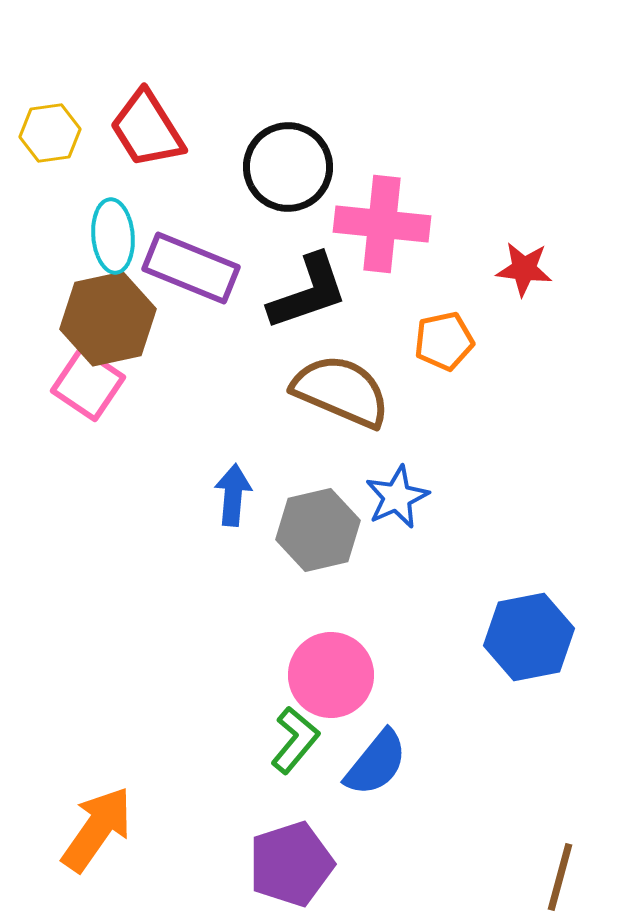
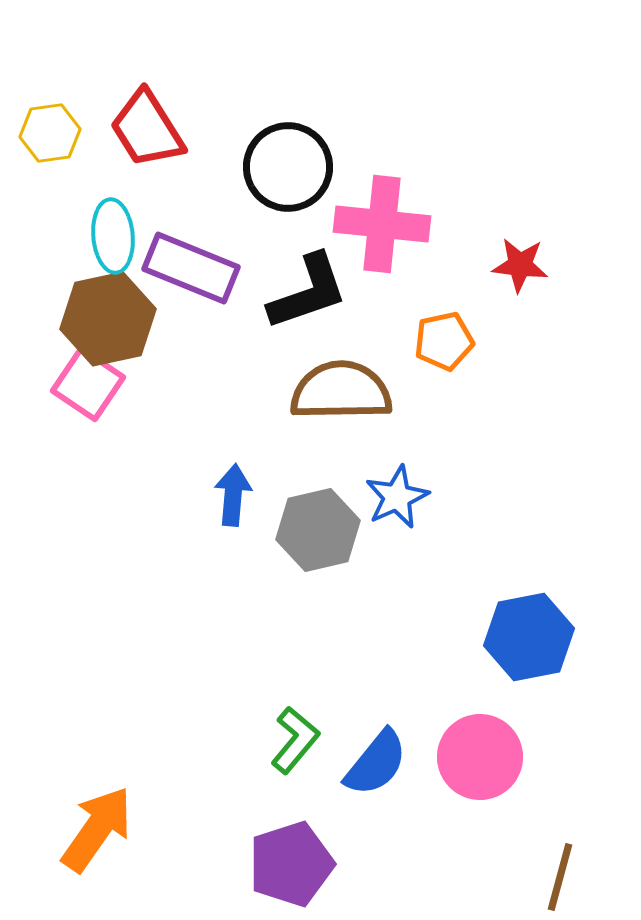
red star: moved 4 px left, 4 px up
brown semicircle: rotated 24 degrees counterclockwise
pink circle: moved 149 px right, 82 px down
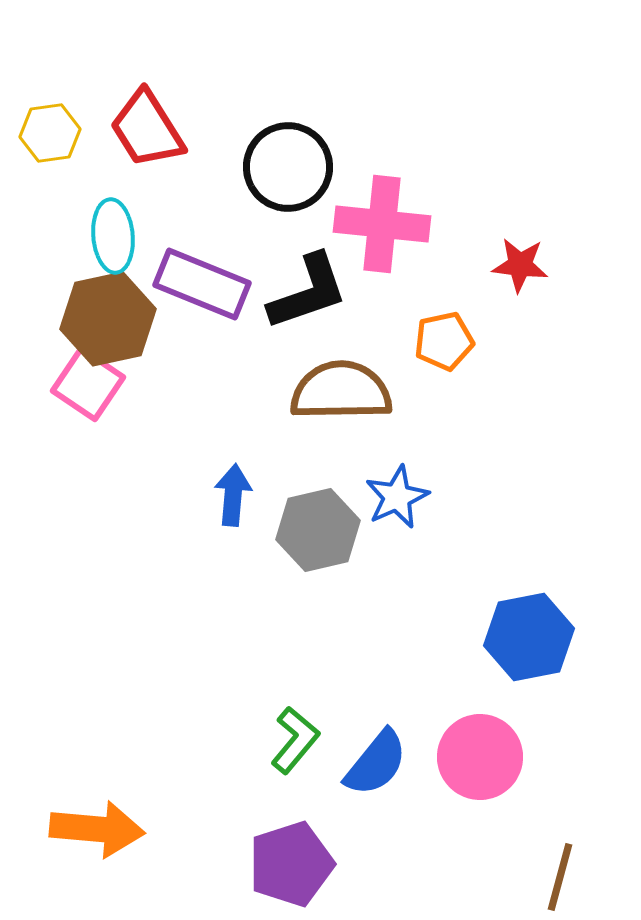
purple rectangle: moved 11 px right, 16 px down
orange arrow: rotated 60 degrees clockwise
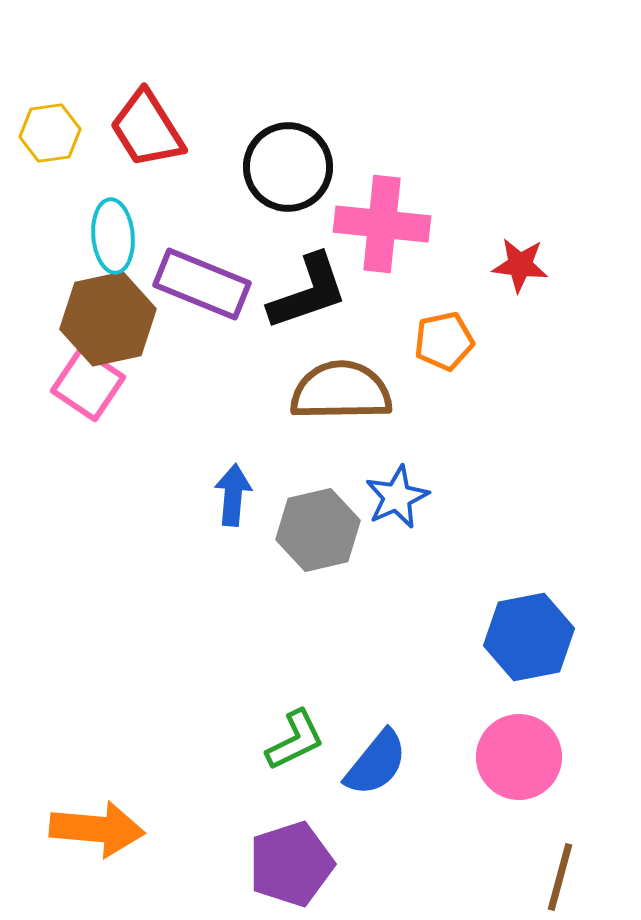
green L-shape: rotated 24 degrees clockwise
pink circle: moved 39 px right
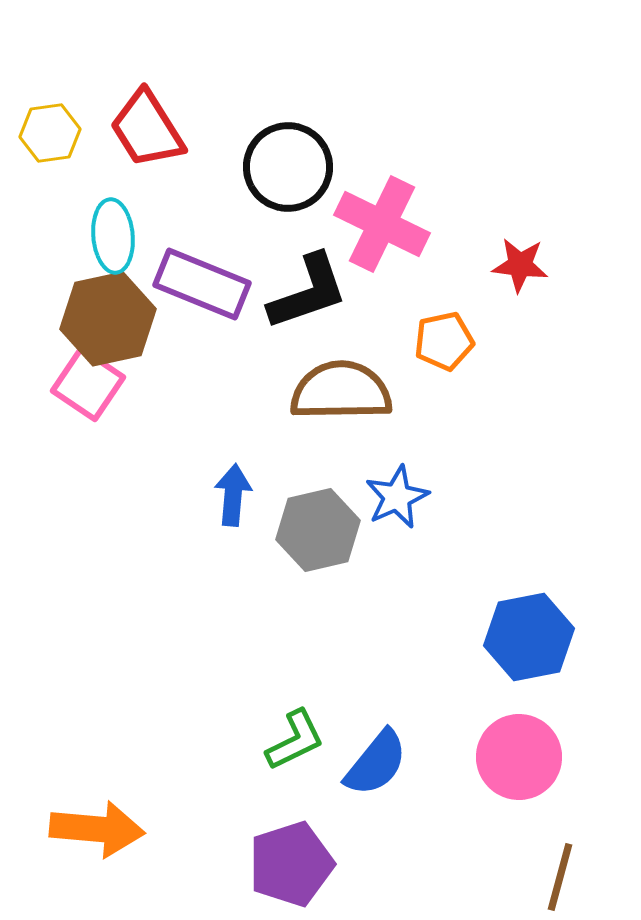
pink cross: rotated 20 degrees clockwise
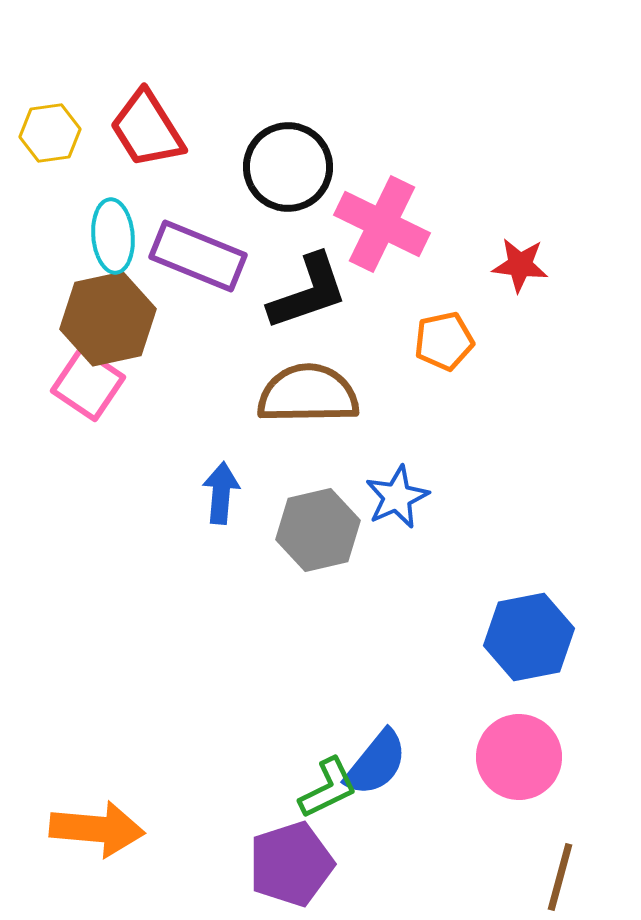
purple rectangle: moved 4 px left, 28 px up
brown semicircle: moved 33 px left, 3 px down
blue arrow: moved 12 px left, 2 px up
green L-shape: moved 33 px right, 48 px down
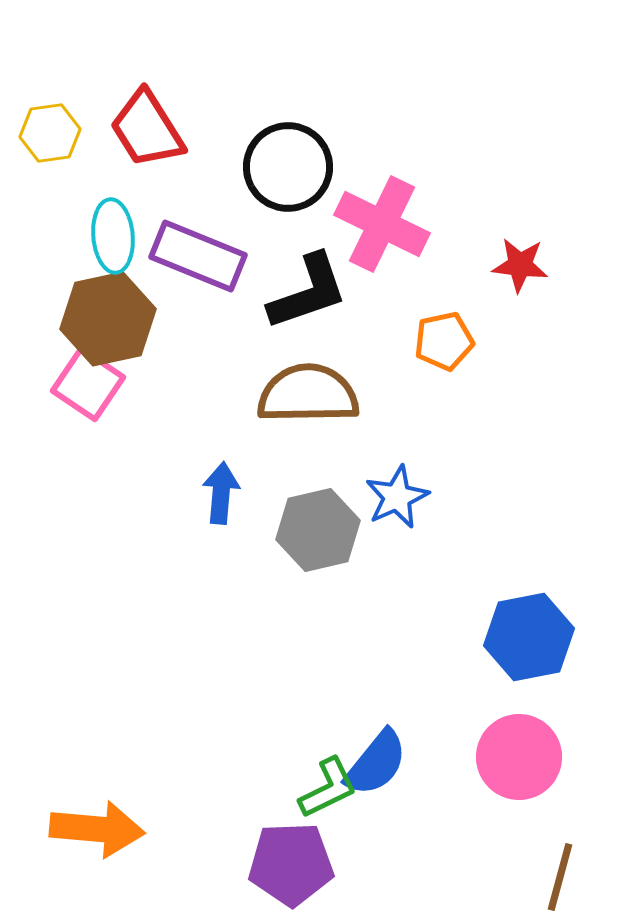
purple pentagon: rotated 16 degrees clockwise
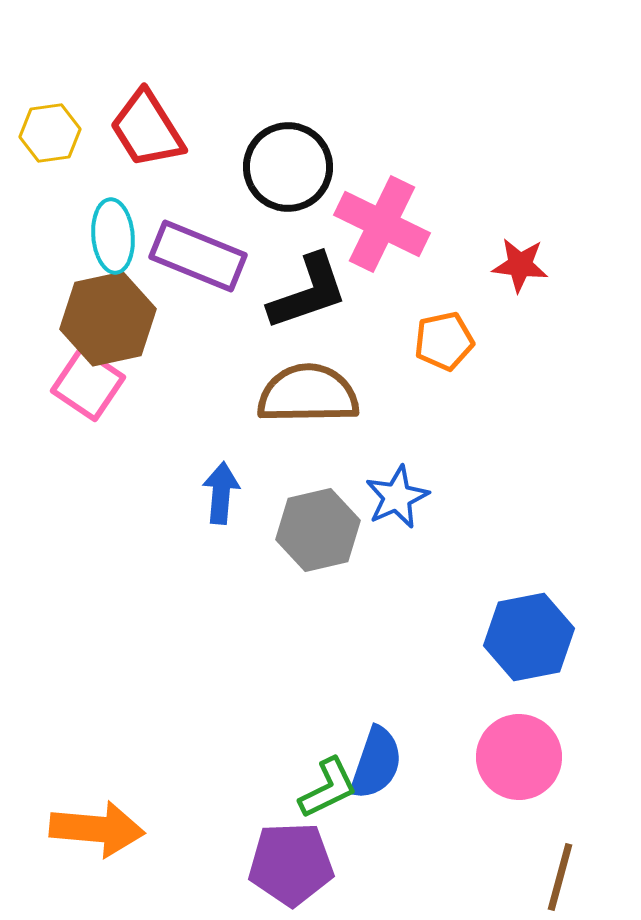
blue semicircle: rotated 20 degrees counterclockwise
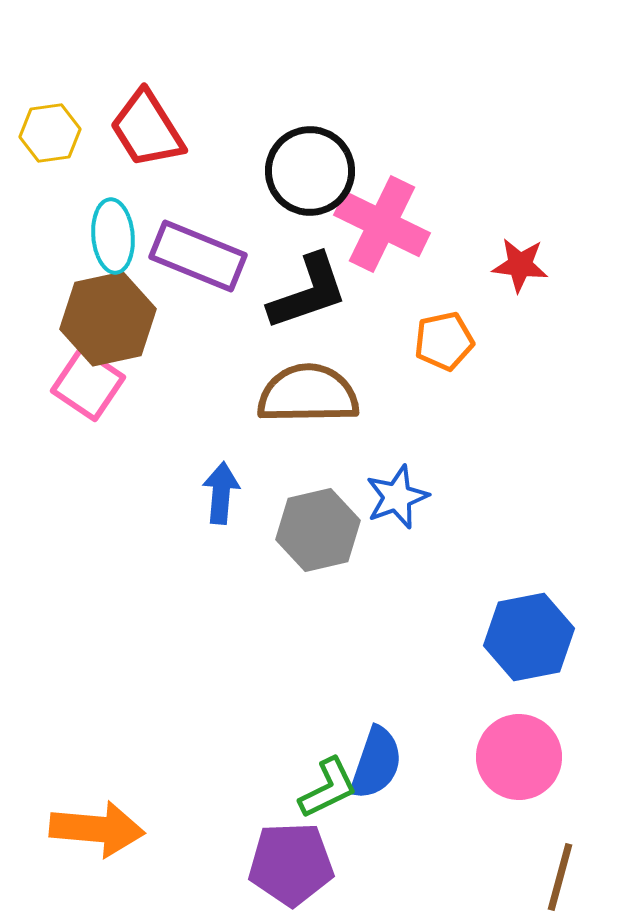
black circle: moved 22 px right, 4 px down
blue star: rotated 4 degrees clockwise
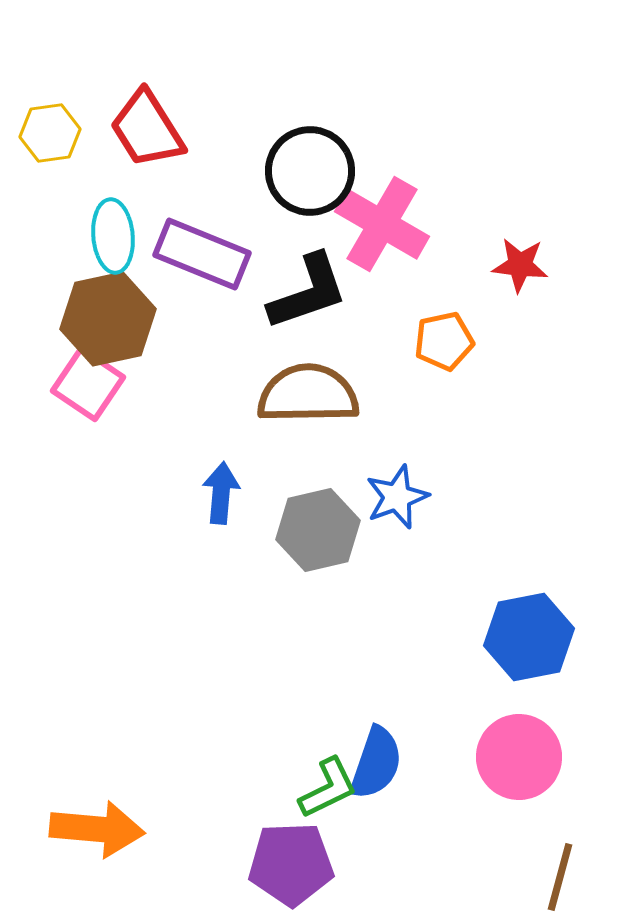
pink cross: rotated 4 degrees clockwise
purple rectangle: moved 4 px right, 2 px up
